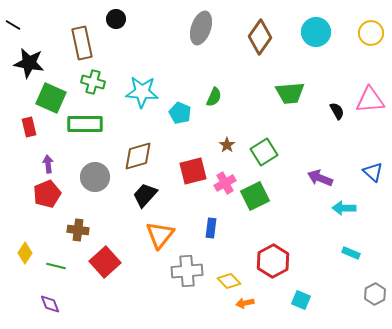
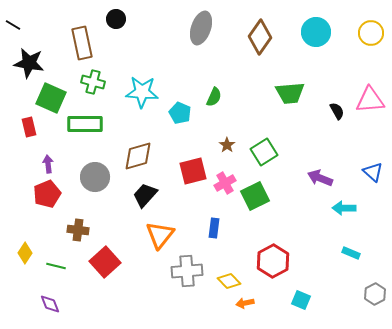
blue rectangle at (211, 228): moved 3 px right
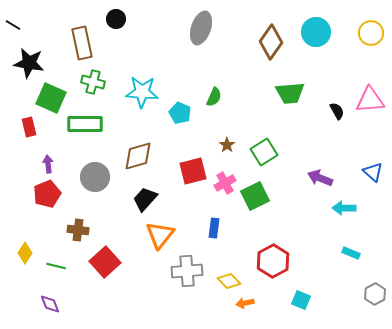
brown diamond at (260, 37): moved 11 px right, 5 px down
black trapezoid at (145, 195): moved 4 px down
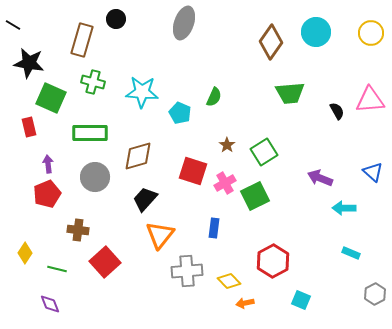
gray ellipse at (201, 28): moved 17 px left, 5 px up
brown rectangle at (82, 43): moved 3 px up; rotated 28 degrees clockwise
green rectangle at (85, 124): moved 5 px right, 9 px down
red square at (193, 171): rotated 32 degrees clockwise
green line at (56, 266): moved 1 px right, 3 px down
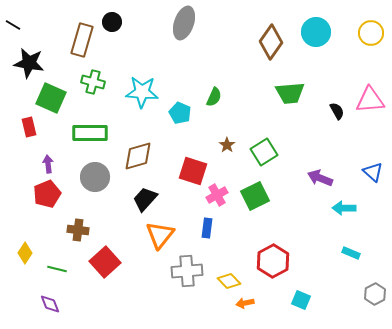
black circle at (116, 19): moved 4 px left, 3 px down
pink cross at (225, 183): moved 8 px left, 12 px down
blue rectangle at (214, 228): moved 7 px left
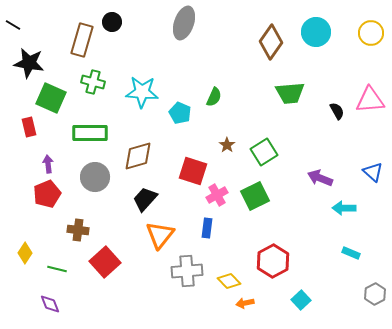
cyan square at (301, 300): rotated 24 degrees clockwise
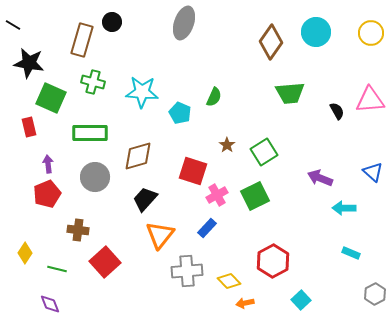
blue rectangle at (207, 228): rotated 36 degrees clockwise
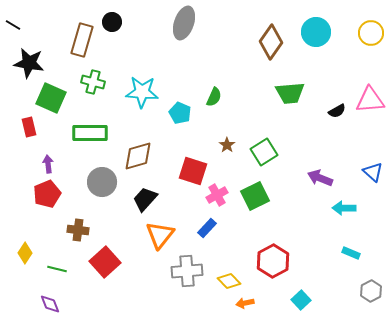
black semicircle at (337, 111): rotated 90 degrees clockwise
gray circle at (95, 177): moved 7 px right, 5 px down
gray hexagon at (375, 294): moved 4 px left, 3 px up
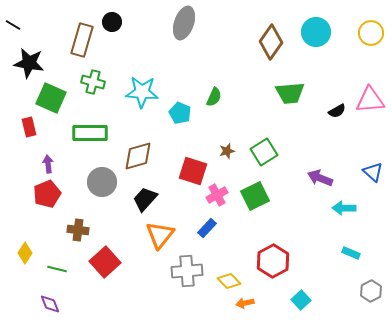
brown star at (227, 145): moved 6 px down; rotated 21 degrees clockwise
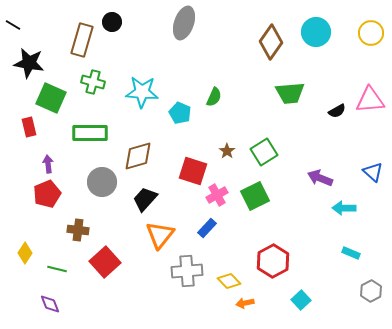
brown star at (227, 151): rotated 21 degrees counterclockwise
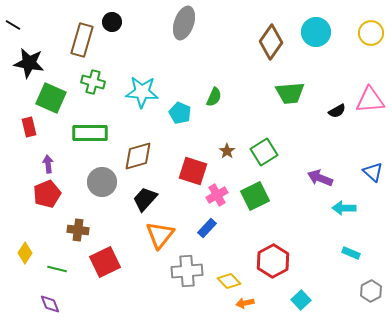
red square at (105, 262): rotated 16 degrees clockwise
